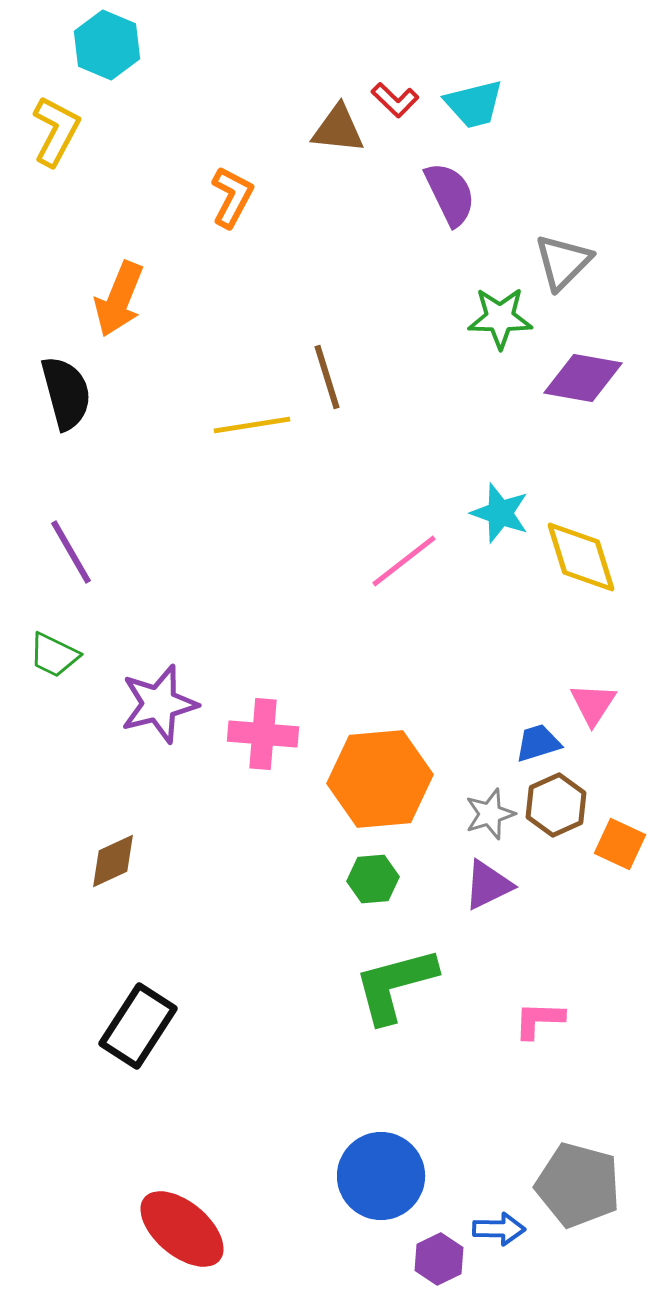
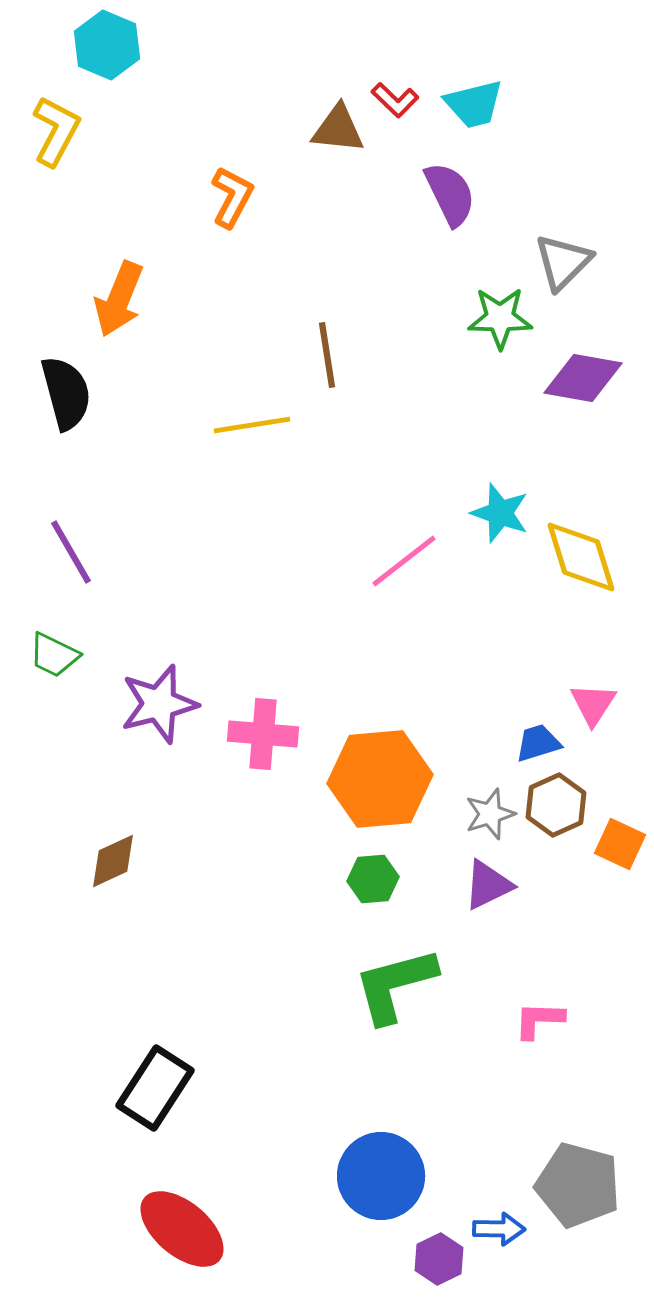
brown line: moved 22 px up; rotated 8 degrees clockwise
black rectangle: moved 17 px right, 62 px down
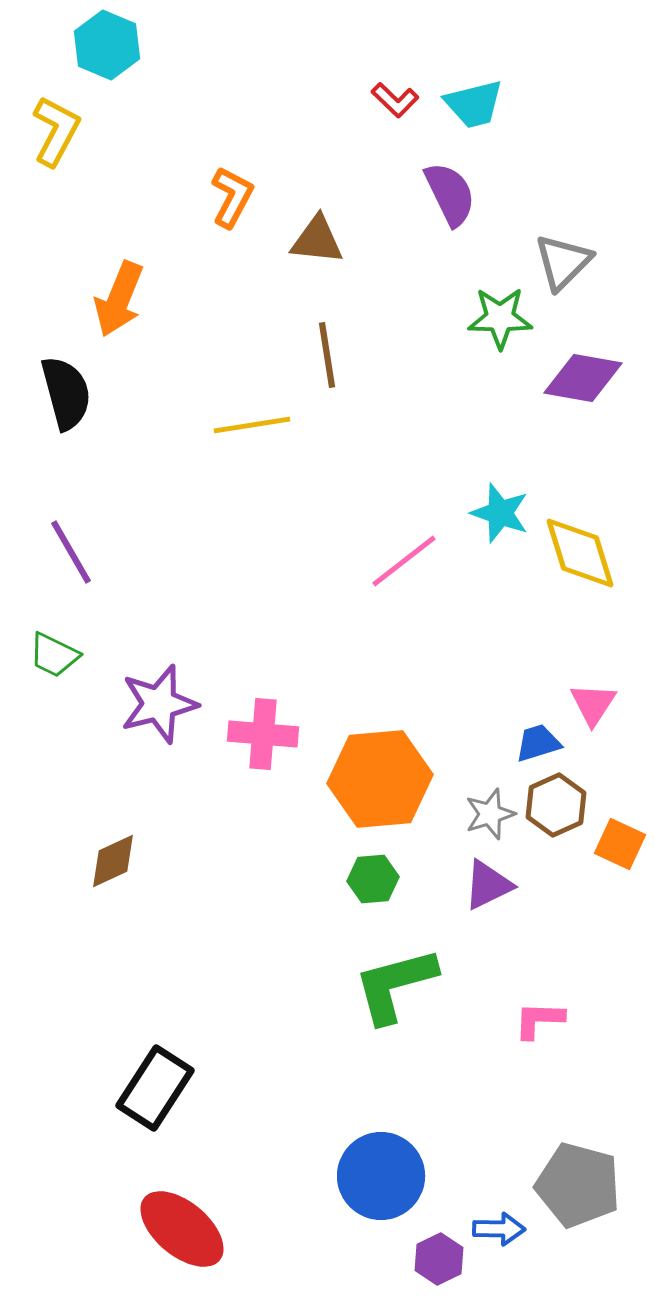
brown triangle: moved 21 px left, 111 px down
yellow diamond: moved 1 px left, 4 px up
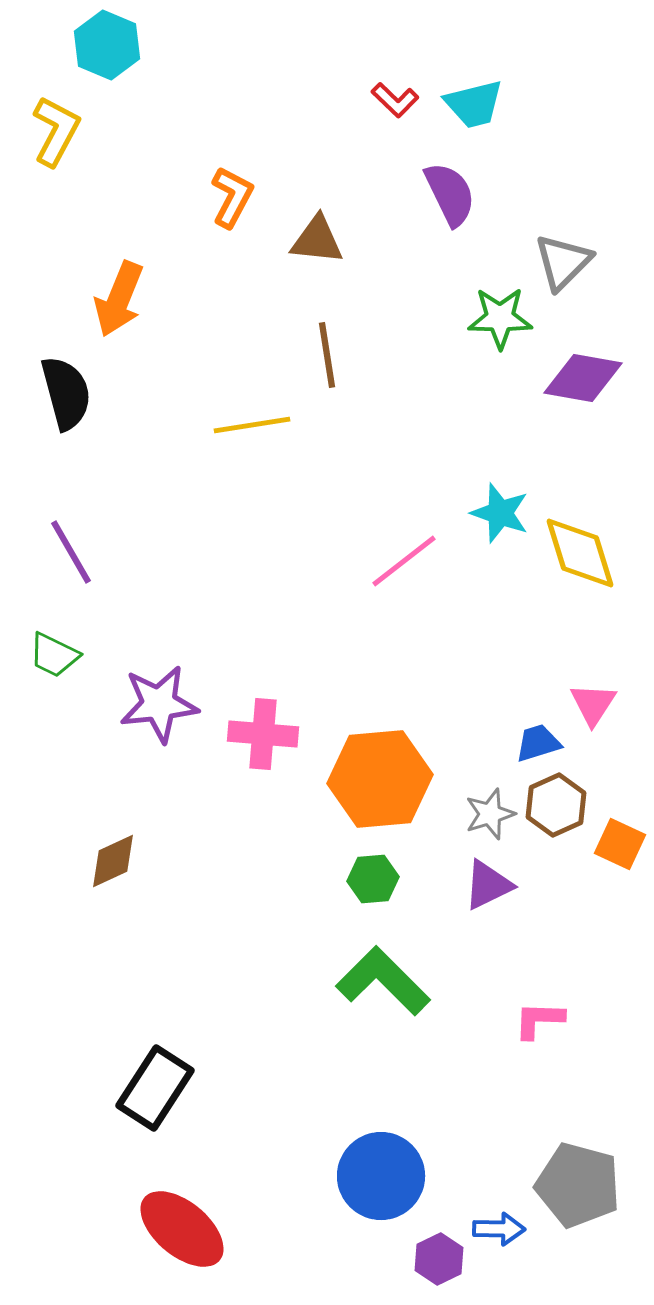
purple star: rotated 8 degrees clockwise
green L-shape: moved 12 px left, 4 px up; rotated 60 degrees clockwise
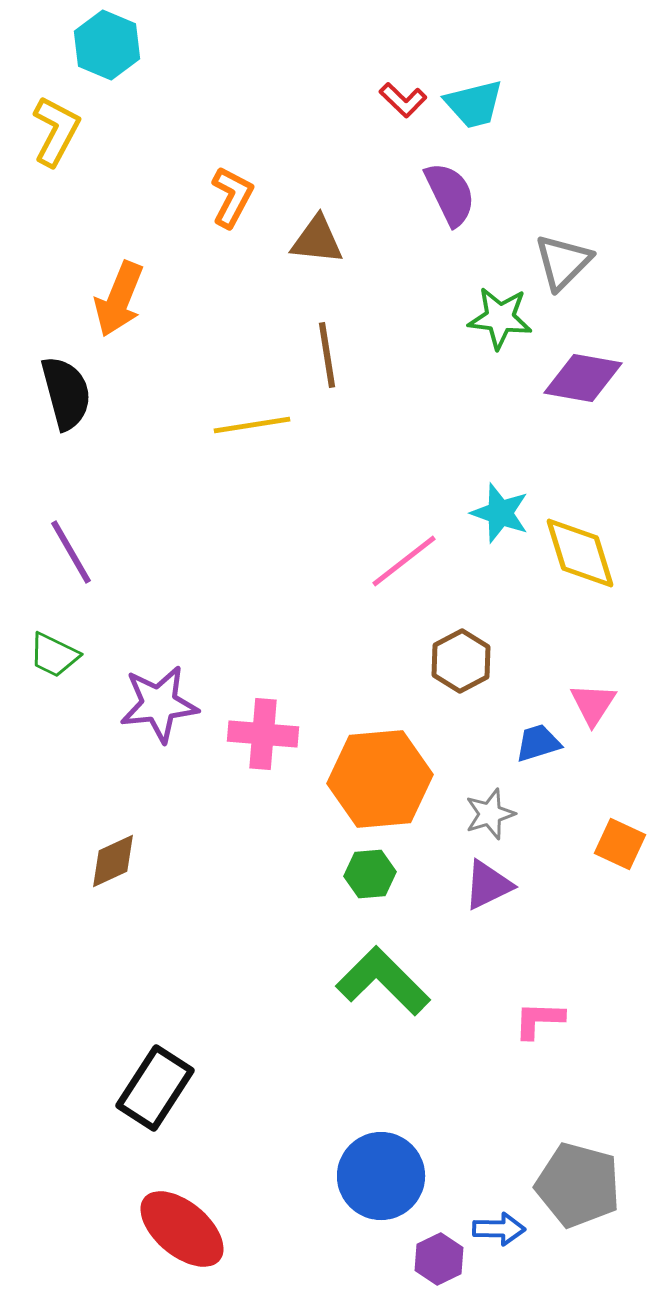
red L-shape: moved 8 px right
green star: rotated 6 degrees clockwise
brown hexagon: moved 95 px left, 144 px up; rotated 4 degrees counterclockwise
green hexagon: moved 3 px left, 5 px up
